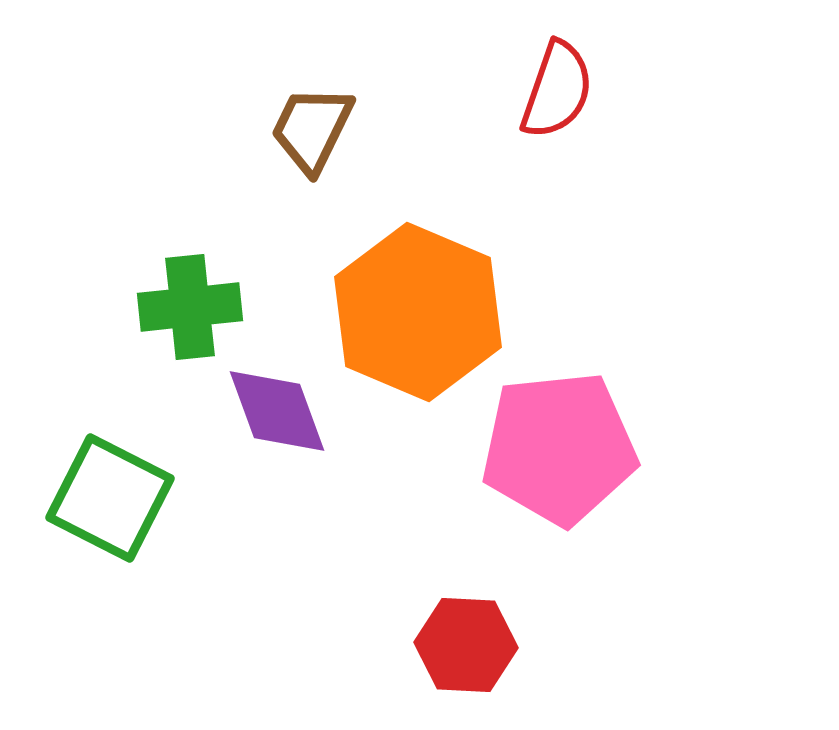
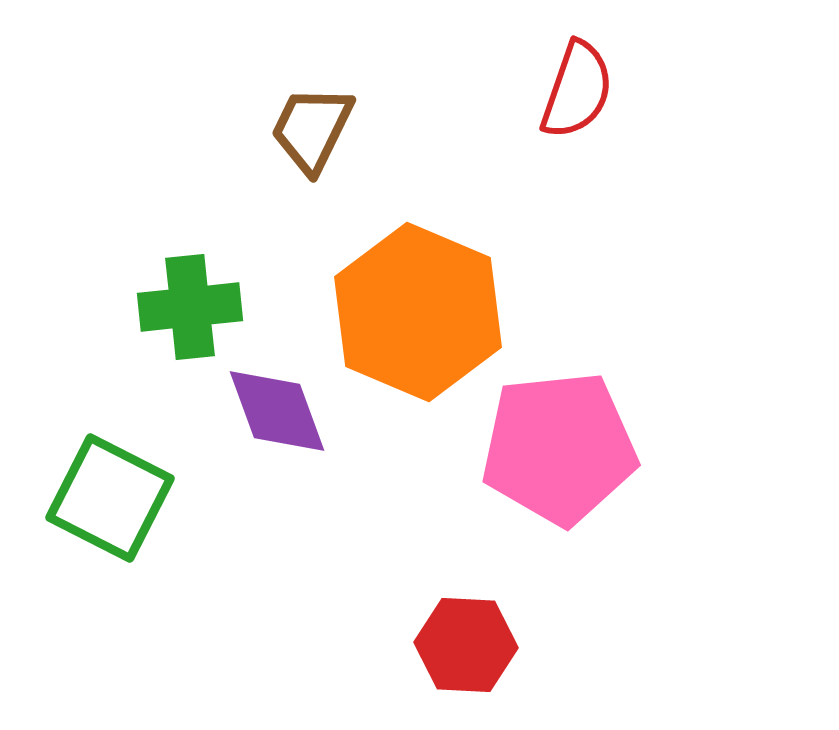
red semicircle: moved 20 px right
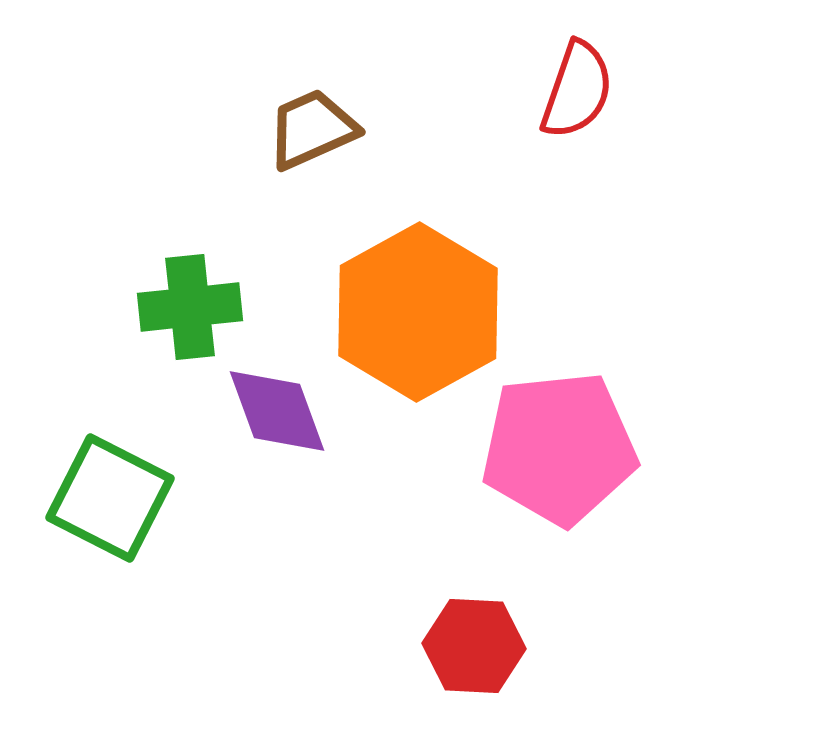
brown trapezoid: rotated 40 degrees clockwise
orange hexagon: rotated 8 degrees clockwise
red hexagon: moved 8 px right, 1 px down
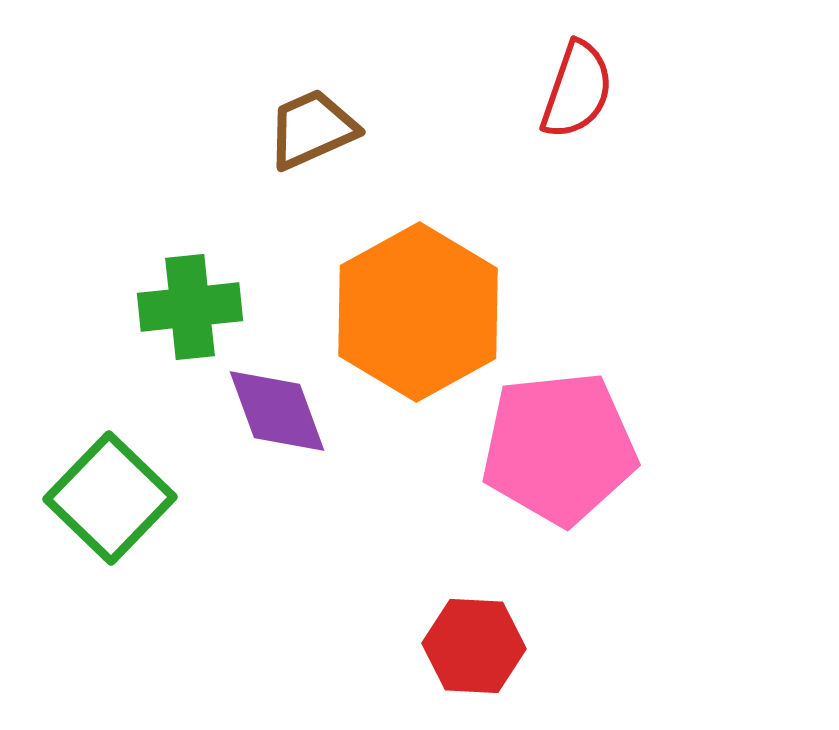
green square: rotated 17 degrees clockwise
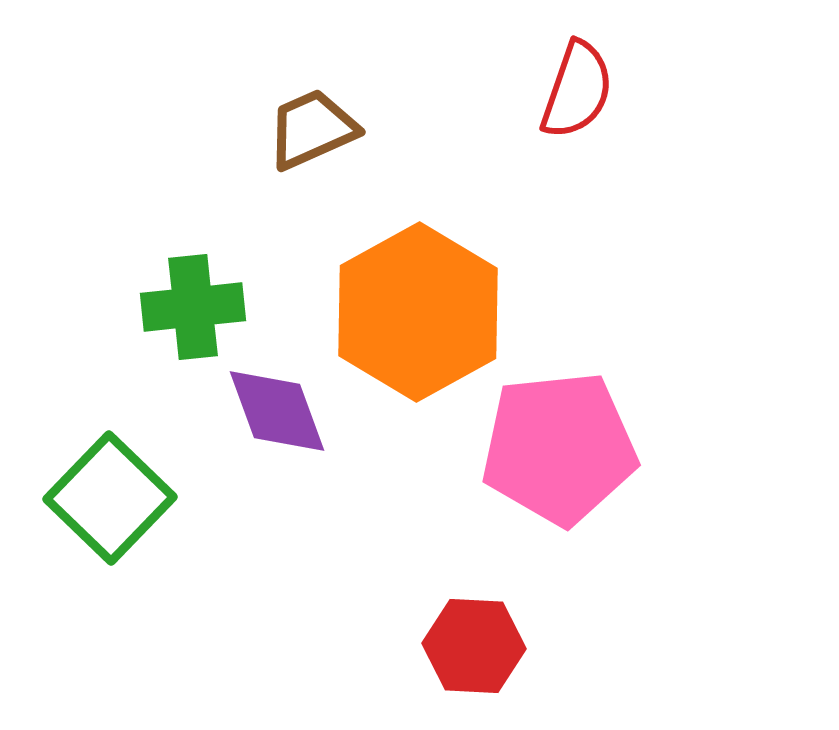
green cross: moved 3 px right
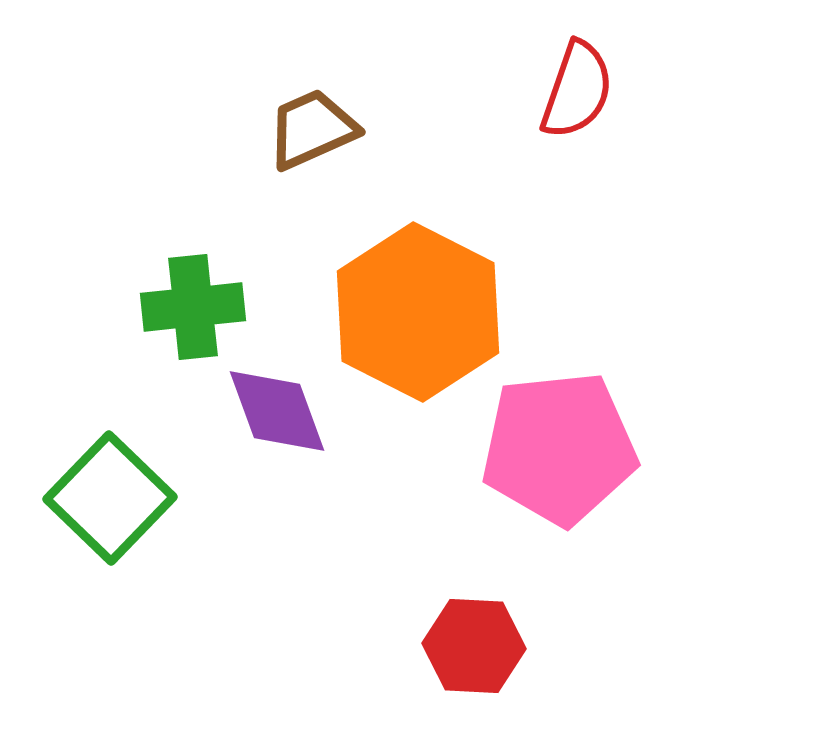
orange hexagon: rotated 4 degrees counterclockwise
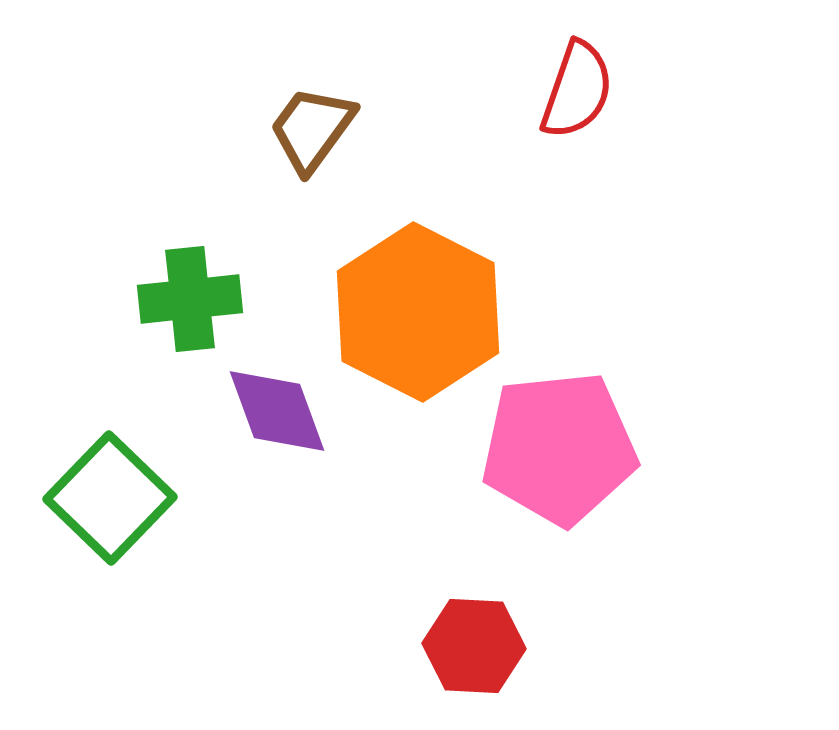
brown trapezoid: rotated 30 degrees counterclockwise
green cross: moved 3 px left, 8 px up
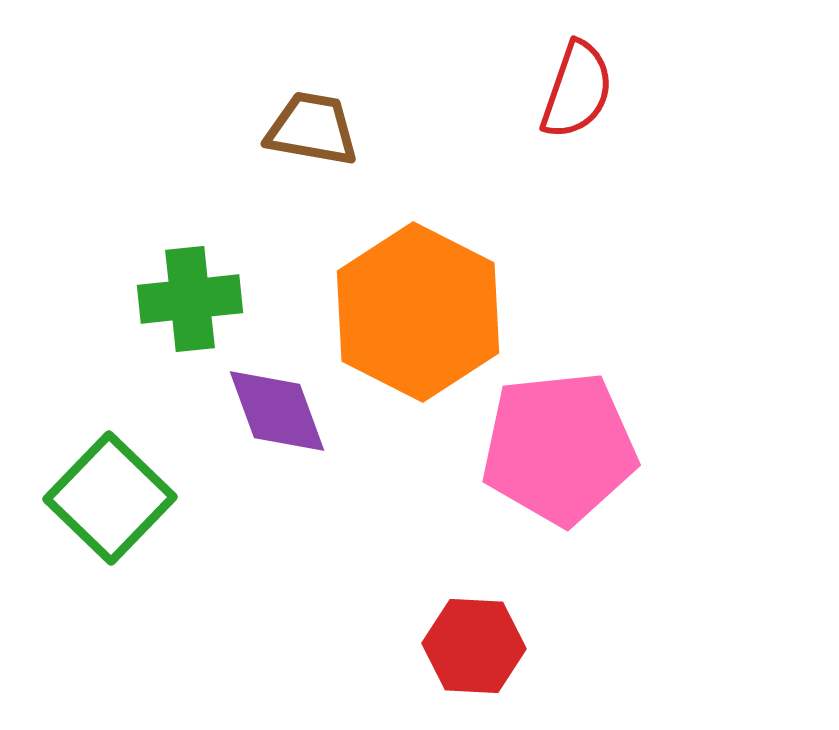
brown trapezoid: rotated 64 degrees clockwise
